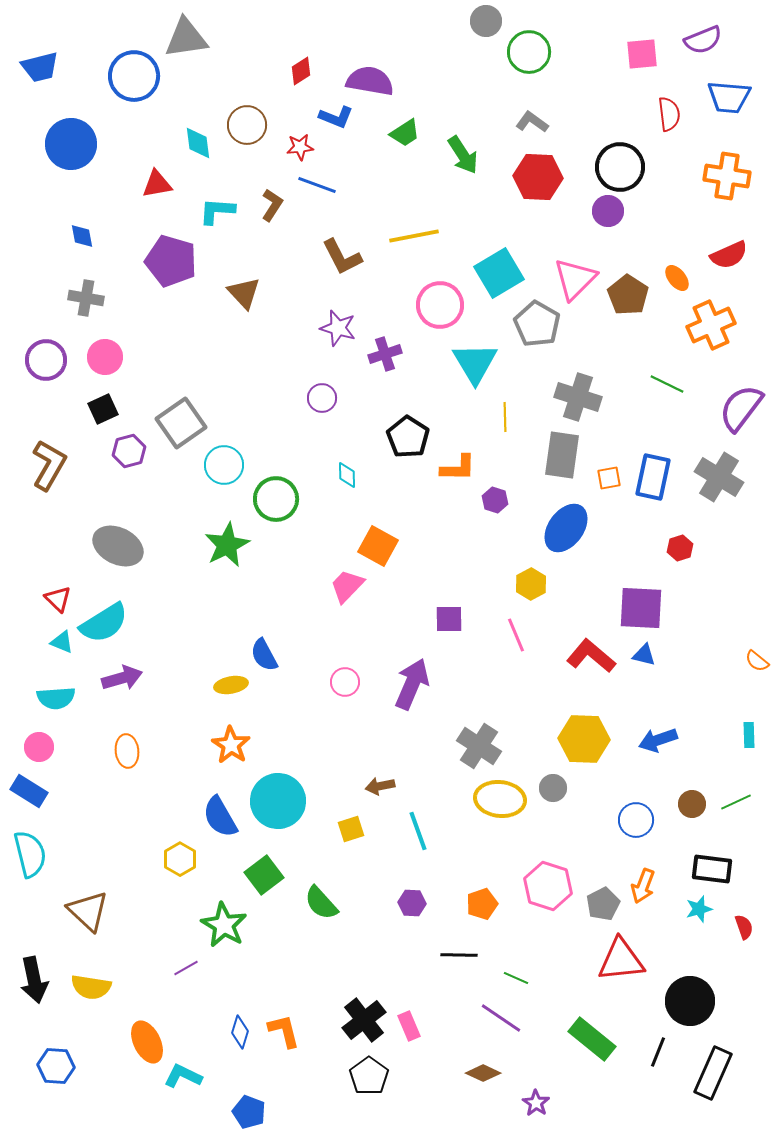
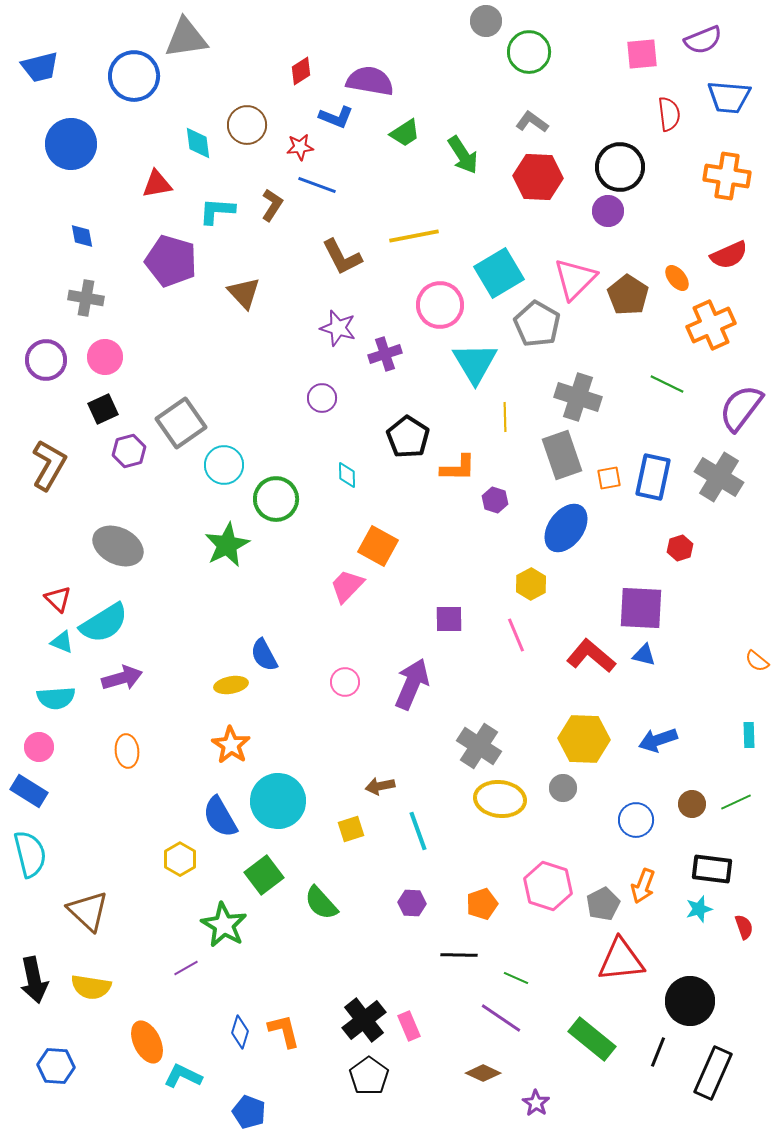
gray rectangle at (562, 455): rotated 27 degrees counterclockwise
gray circle at (553, 788): moved 10 px right
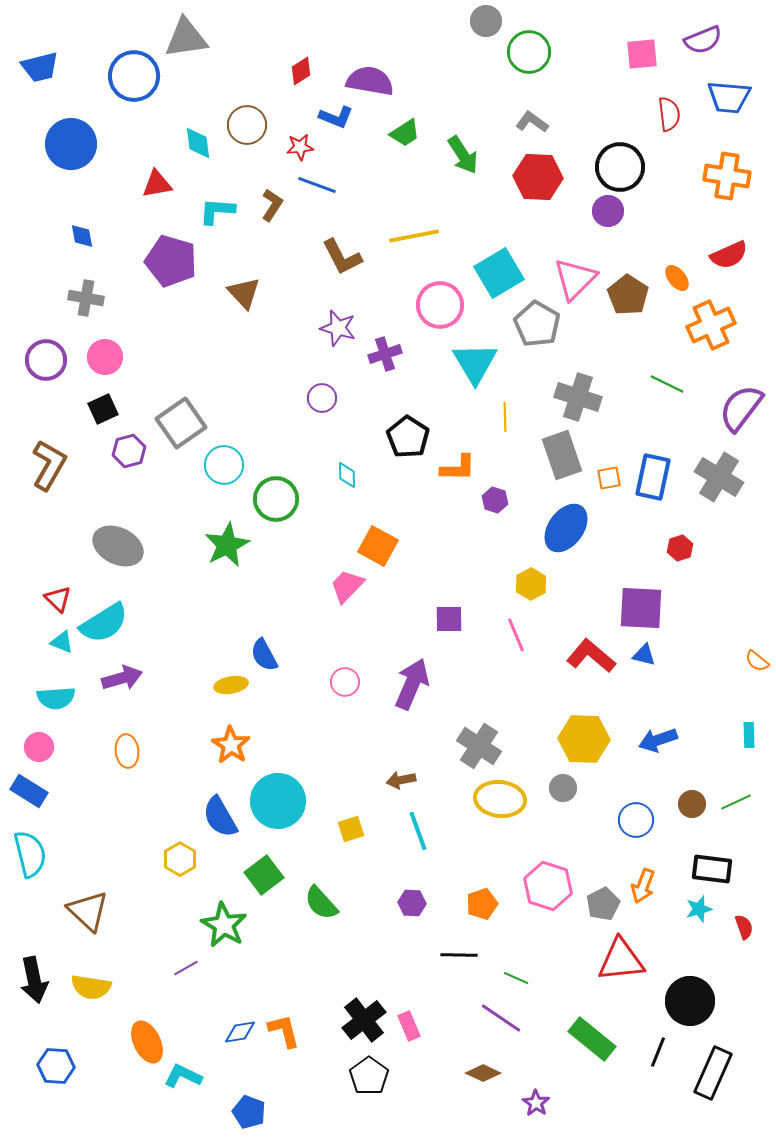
brown arrow at (380, 786): moved 21 px right, 6 px up
blue diamond at (240, 1032): rotated 64 degrees clockwise
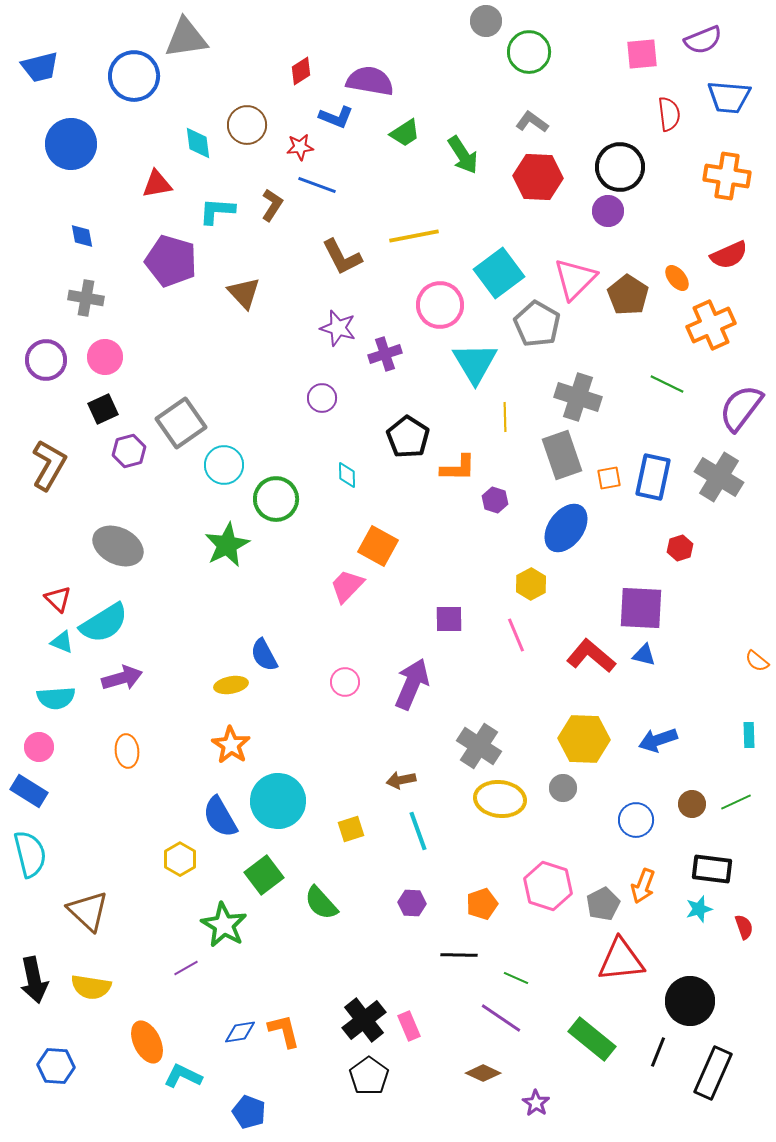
cyan square at (499, 273): rotated 6 degrees counterclockwise
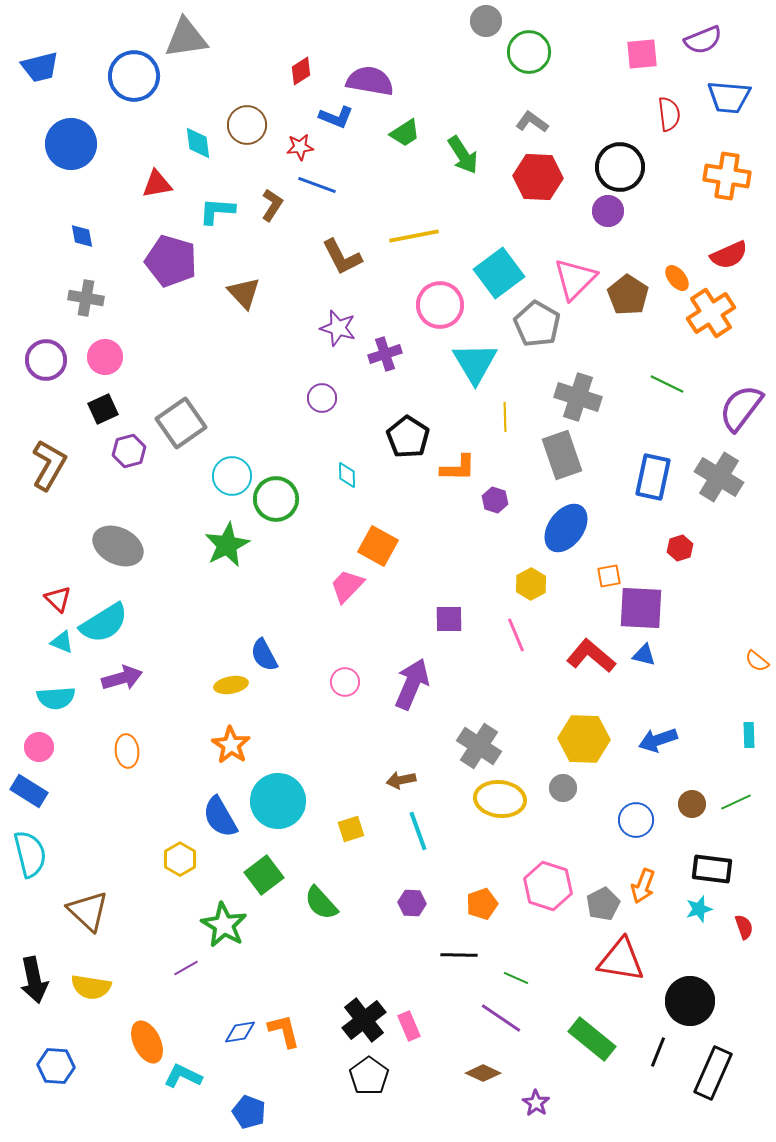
orange cross at (711, 325): moved 12 px up; rotated 9 degrees counterclockwise
cyan circle at (224, 465): moved 8 px right, 11 px down
orange square at (609, 478): moved 98 px down
red triangle at (621, 960): rotated 15 degrees clockwise
